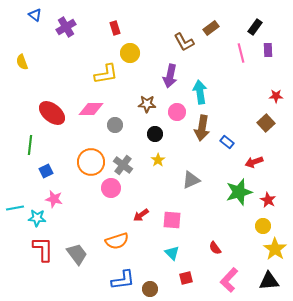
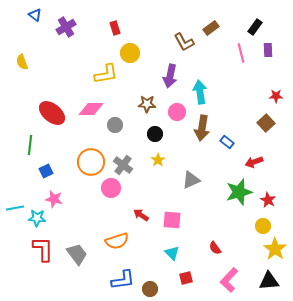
red arrow at (141, 215): rotated 70 degrees clockwise
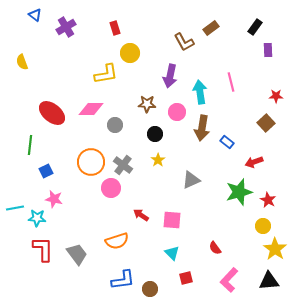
pink line at (241, 53): moved 10 px left, 29 px down
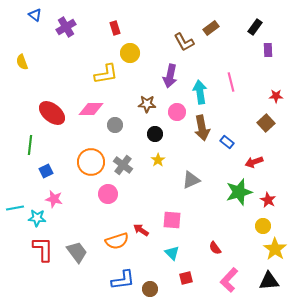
brown arrow at (202, 128): rotated 20 degrees counterclockwise
pink circle at (111, 188): moved 3 px left, 6 px down
red arrow at (141, 215): moved 15 px down
gray trapezoid at (77, 254): moved 2 px up
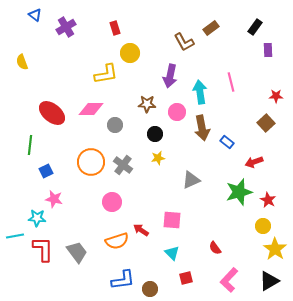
yellow star at (158, 160): moved 2 px up; rotated 24 degrees clockwise
pink circle at (108, 194): moved 4 px right, 8 px down
cyan line at (15, 208): moved 28 px down
black triangle at (269, 281): rotated 25 degrees counterclockwise
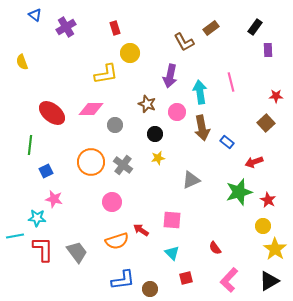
brown star at (147, 104): rotated 18 degrees clockwise
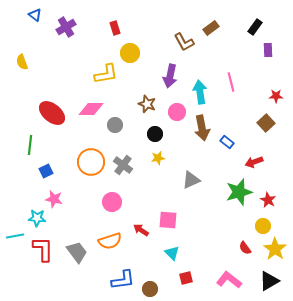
pink square at (172, 220): moved 4 px left
orange semicircle at (117, 241): moved 7 px left
red semicircle at (215, 248): moved 30 px right
pink L-shape at (229, 280): rotated 85 degrees clockwise
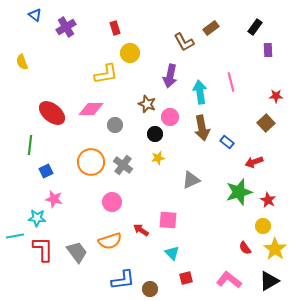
pink circle at (177, 112): moved 7 px left, 5 px down
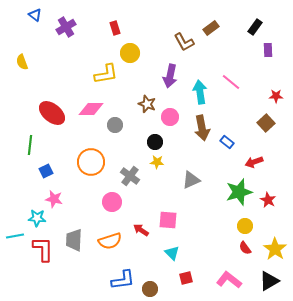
pink line at (231, 82): rotated 36 degrees counterclockwise
black circle at (155, 134): moved 8 px down
yellow star at (158, 158): moved 1 px left, 4 px down; rotated 16 degrees clockwise
gray cross at (123, 165): moved 7 px right, 11 px down
yellow circle at (263, 226): moved 18 px left
gray trapezoid at (77, 252): moved 3 px left, 12 px up; rotated 140 degrees counterclockwise
